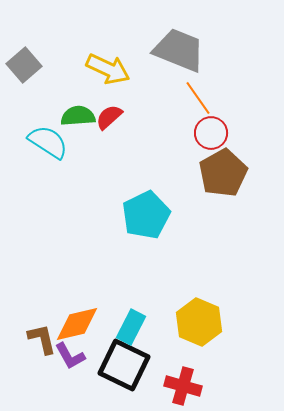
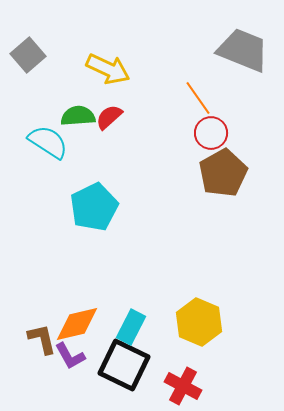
gray trapezoid: moved 64 px right
gray square: moved 4 px right, 10 px up
cyan pentagon: moved 52 px left, 8 px up
red cross: rotated 12 degrees clockwise
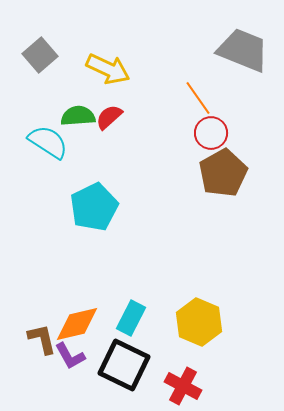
gray square: moved 12 px right
cyan rectangle: moved 9 px up
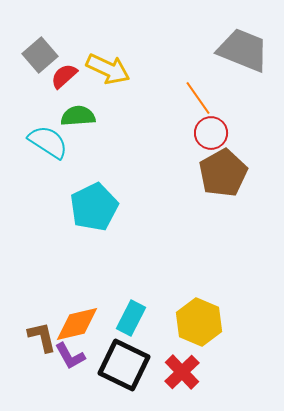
red semicircle: moved 45 px left, 41 px up
brown L-shape: moved 2 px up
red cross: moved 1 px left, 14 px up; rotated 18 degrees clockwise
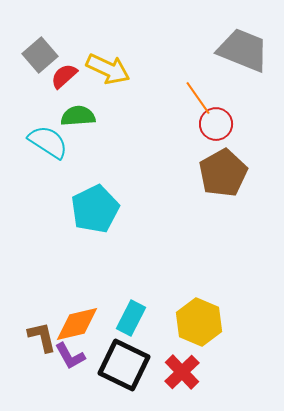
red circle: moved 5 px right, 9 px up
cyan pentagon: moved 1 px right, 2 px down
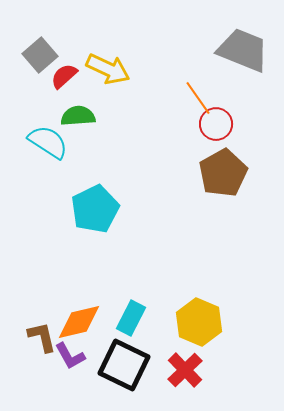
orange diamond: moved 2 px right, 2 px up
red cross: moved 3 px right, 2 px up
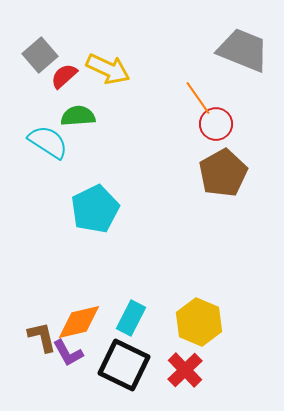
purple L-shape: moved 2 px left, 3 px up
